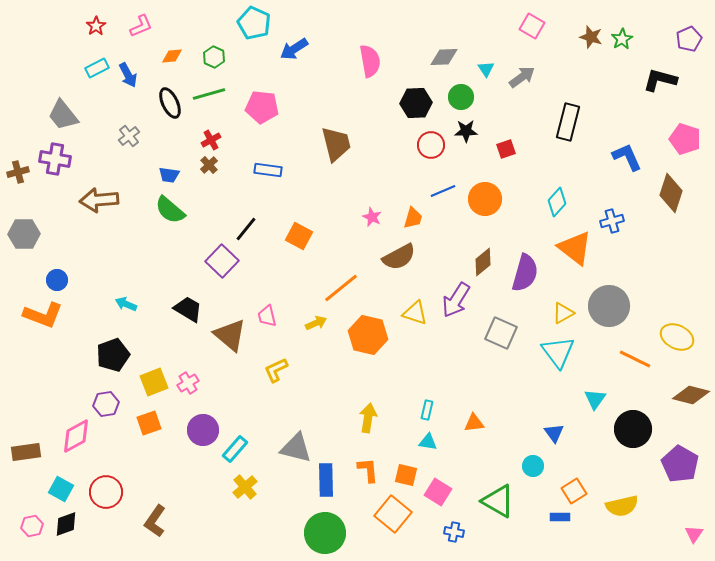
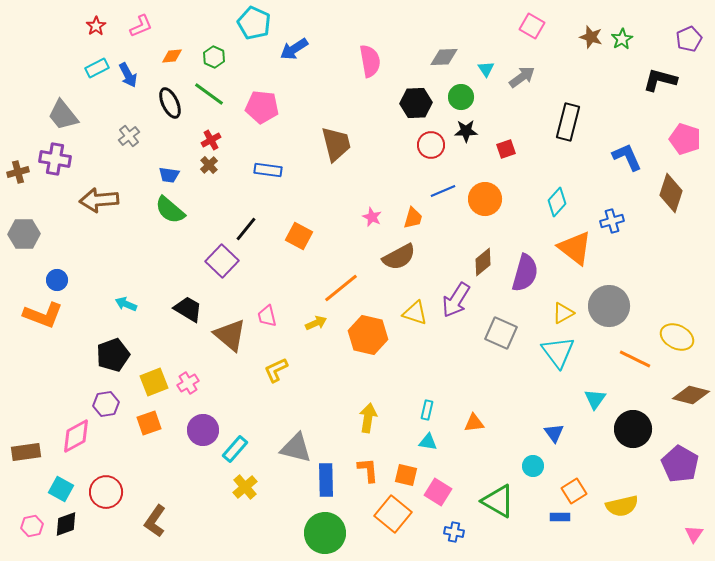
green line at (209, 94): rotated 52 degrees clockwise
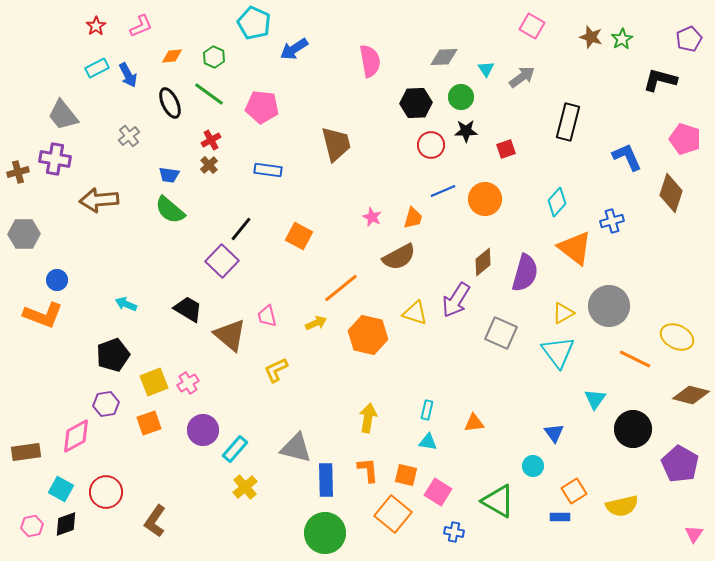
black line at (246, 229): moved 5 px left
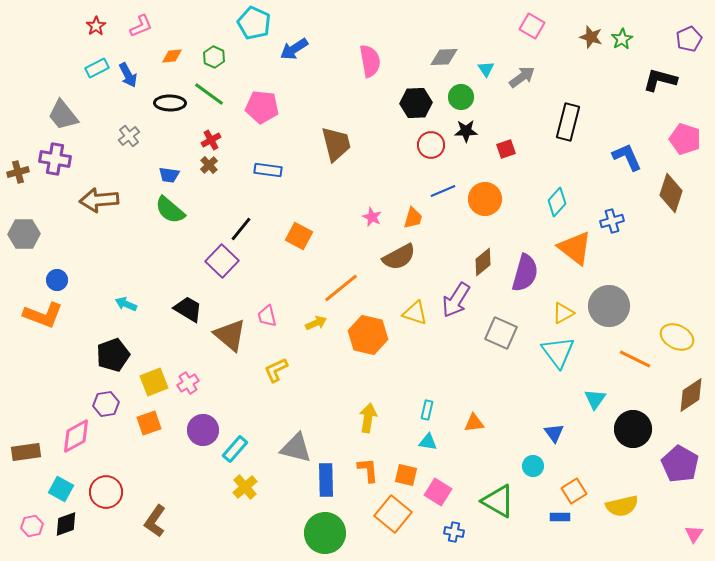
black ellipse at (170, 103): rotated 64 degrees counterclockwise
brown diamond at (691, 395): rotated 48 degrees counterclockwise
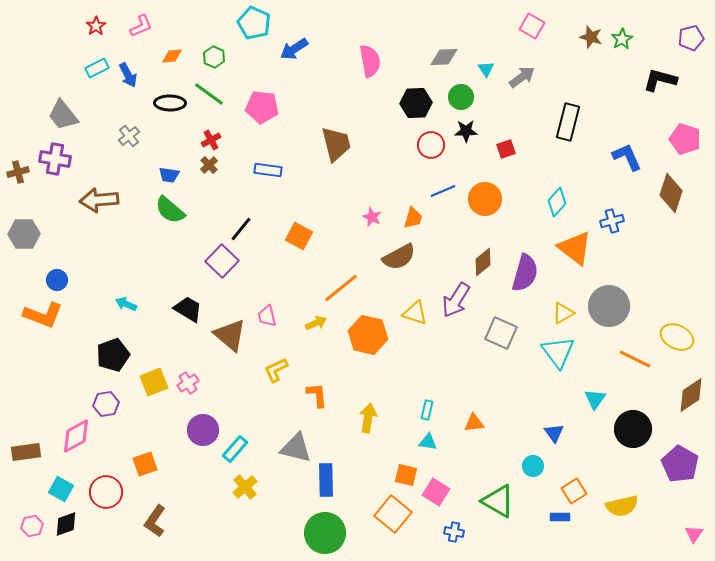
purple pentagon at (689, 39): moved 2 px right, 1 px up; rotated 10 degrees clockwise
orange square at (149, 423): moved 4 px left, 41 px down
orange L-shape at (368, 470): moved 51 px left, 75 px up
pink square at (438, 492): moved 2 px left
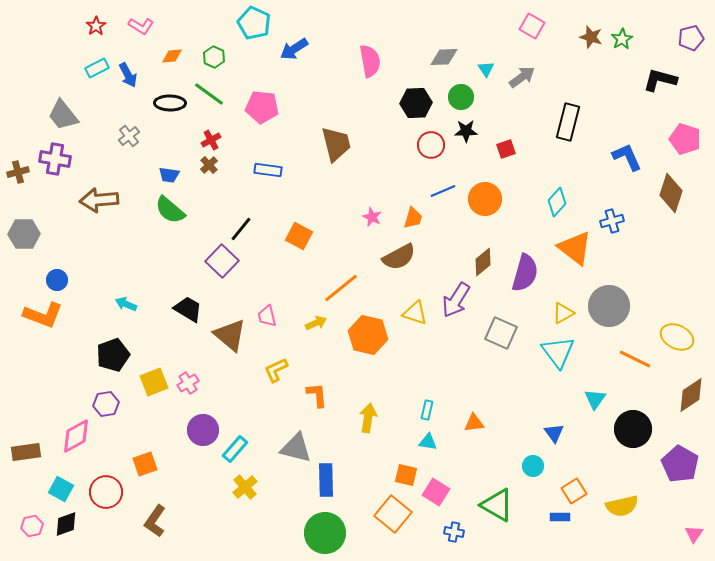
pink L-shape at (141, 26): rotated 55 degrees clockwise
green triangle at (498, 501): moved 1 px left, 4 px down
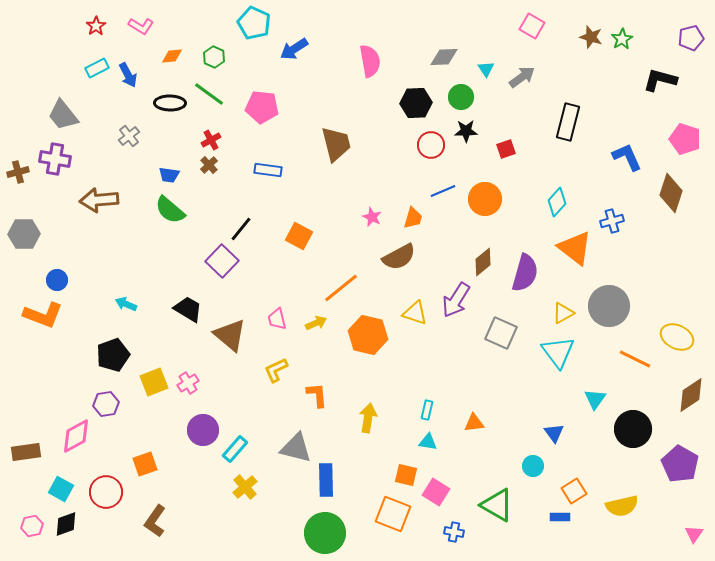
pink trapezoid at (267, 316): moved 10 px right, 3 px down
orange square at (393, 514): rotated 18 degrees counterclockwise
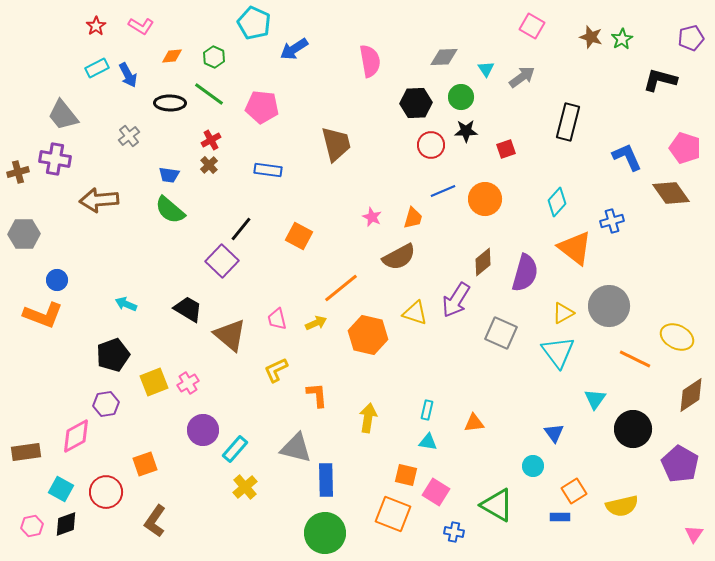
pink pentagon at (685, 139): moved 9 px down
brown diamond at (671, 193): rotated 54 degrees counterclockwise
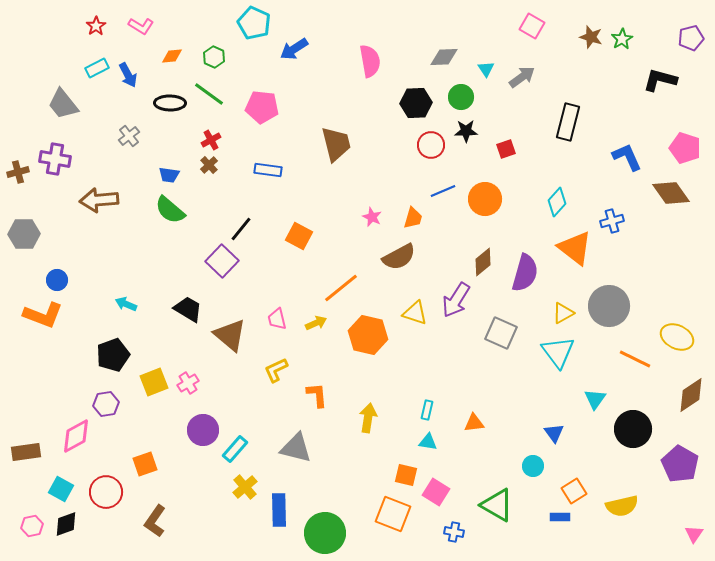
gray trapezoid at (63, 115): moved 11 px up
blue rectangle at (326, 480): moved 47 px left, 30 px down
